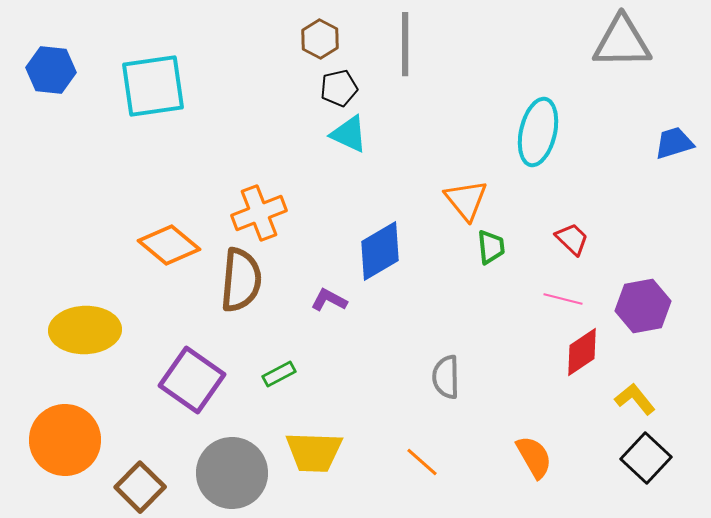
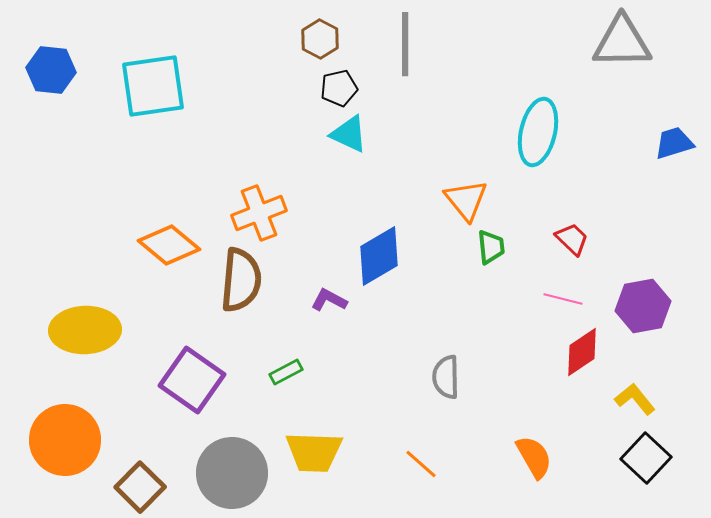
blue diamond: moved 1 px left, 5 px down
green rectangle: moved 7 px right, 2 px up
orange line: moved 1 px left, 2 px down
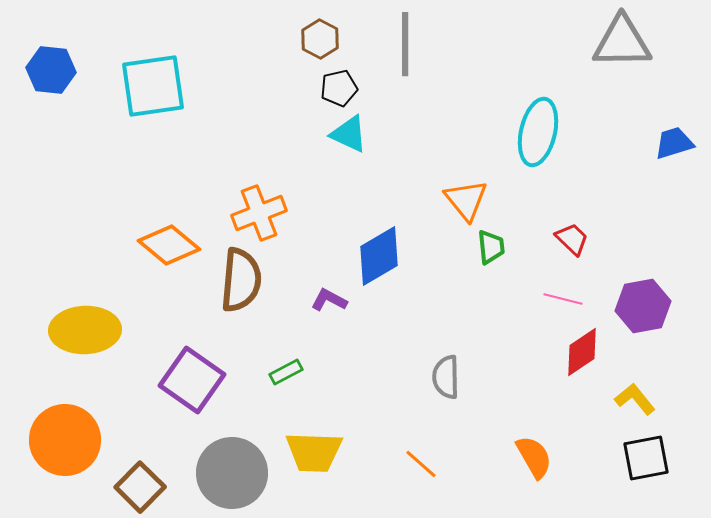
black square: rotated 36 degrees clockwise
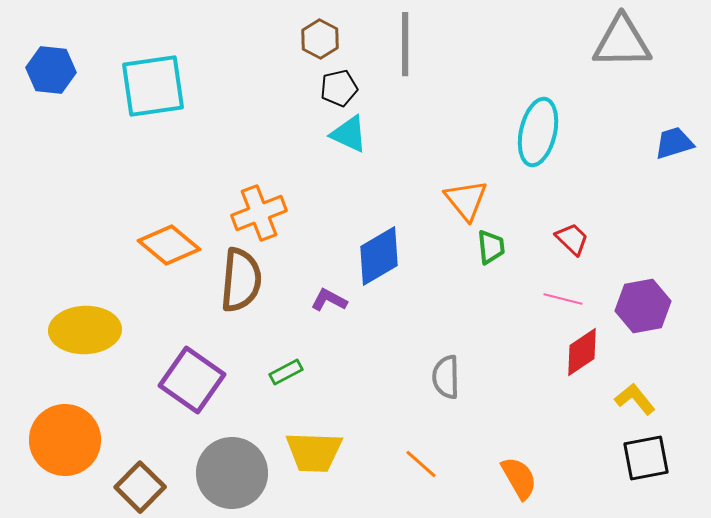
orange semicircle: moved 15 px left, 21 px down
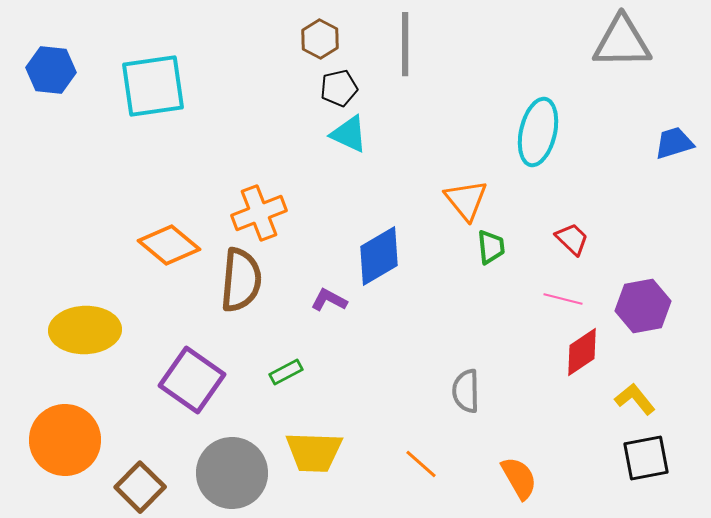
gray semicircle: moved 20 px right, 14 px down
